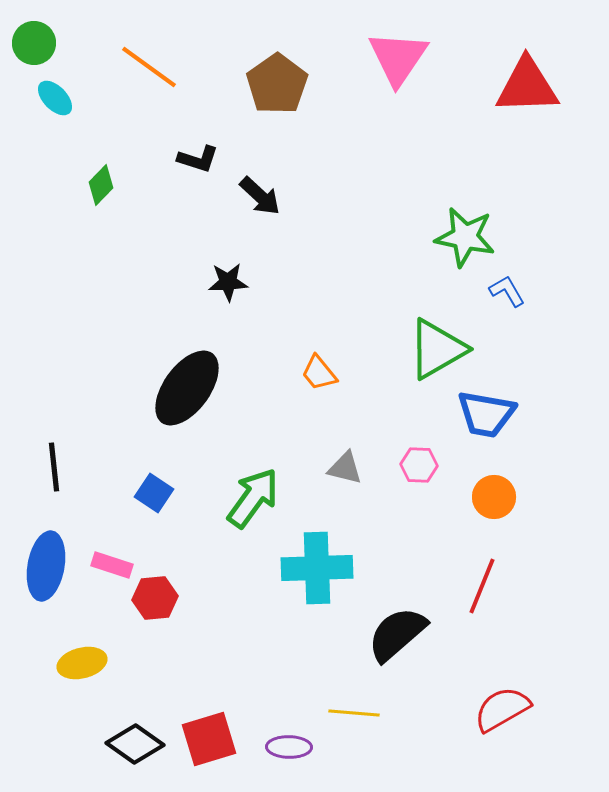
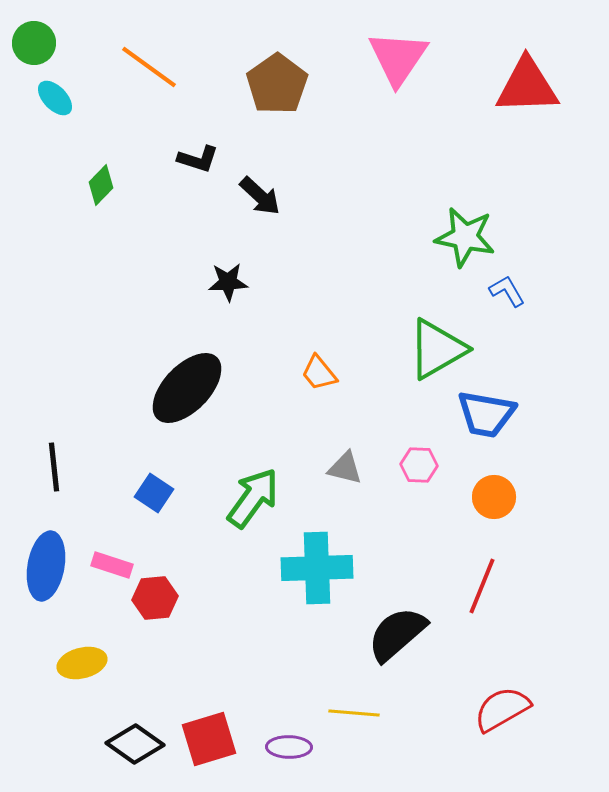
black ellipse: rotated 8 degrees clockwise
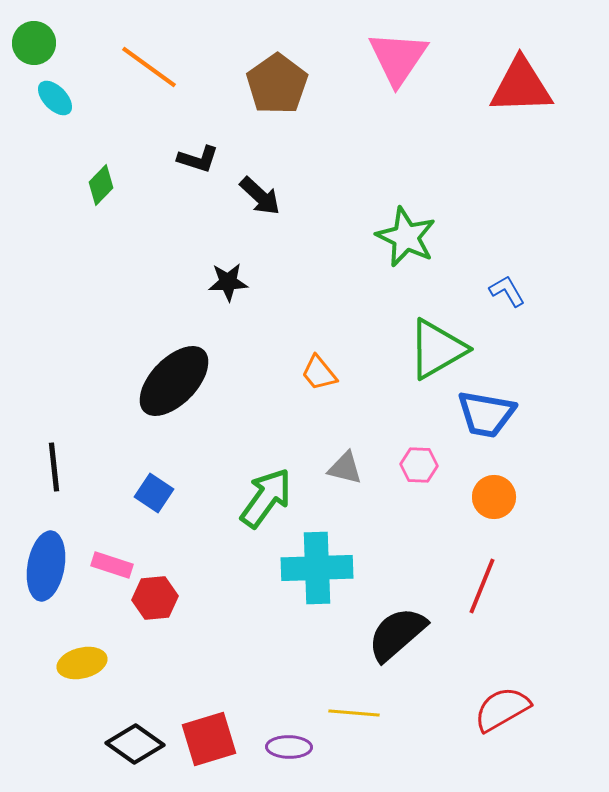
red triangle: moved 6 px left
green star: moved 59 px left; rotated 14 degrees clockwise
black ellipse: moved 13 px left, 7 px up
green arrow: moved 13 px right
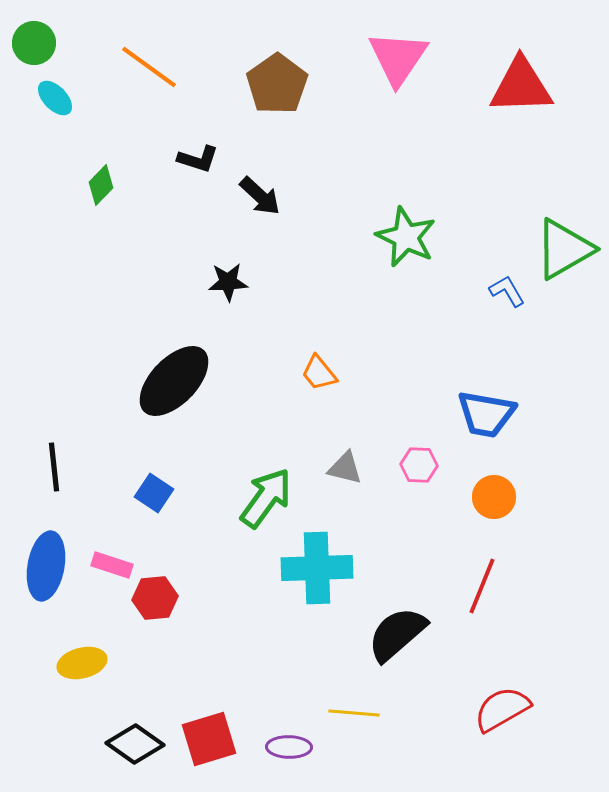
green triangle: moved 127 px right, 100 px up
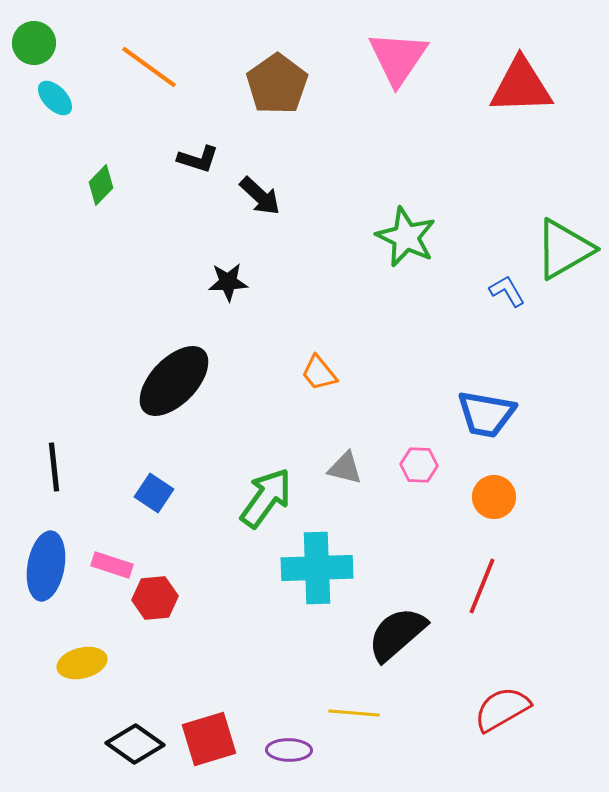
purple ellipse: moved 3 px down
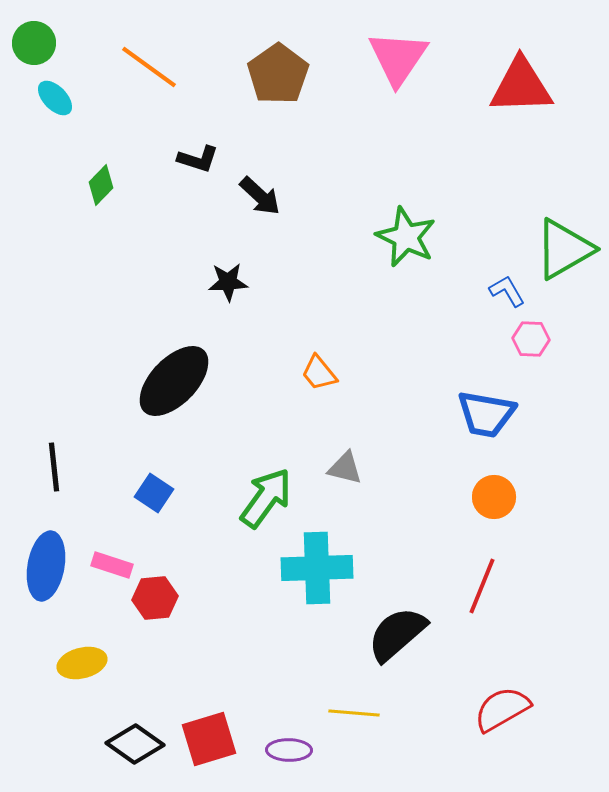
brown pentagon: moved 1 px right, 10 px up
pink hexagon: moved 112 px right, 126 px up
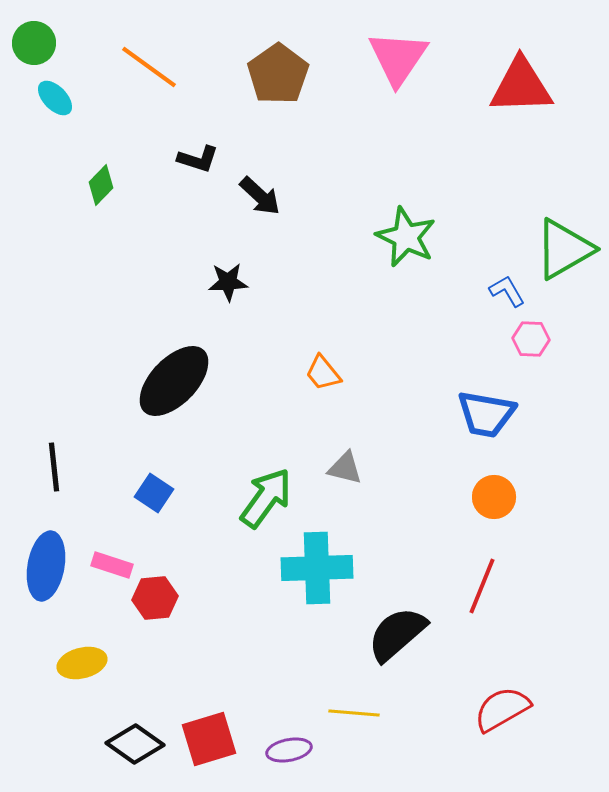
orange trapezoid: moved 4 px right
purple ellipse: rotated 12 degrees counterclockwise
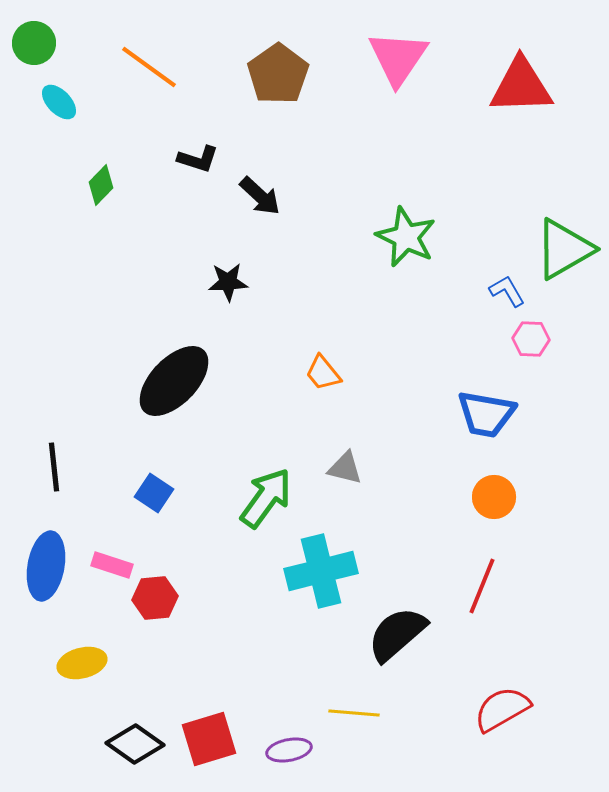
cyan ellipse: moved 4 px right, 4 px down
cyan cross: moved 4 px right, 3 px down; rotated 12 degrees counterclockwise
